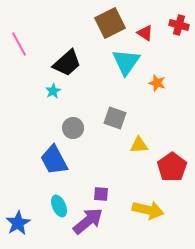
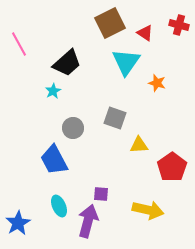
purple arrow: rotated 36 degrees counterclockwise
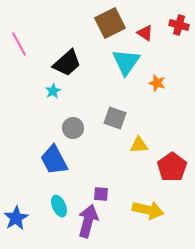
blue star: moved 2 px left, 5 px up
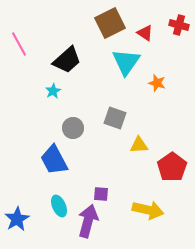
black trapezoid: moved 3 px up
blue star: moved 1 px right, 1 px down
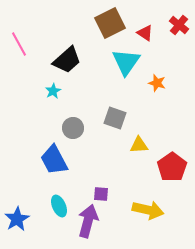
red cross: rotated 24 degrees clockwise
